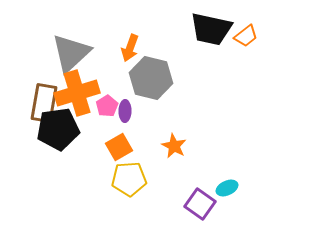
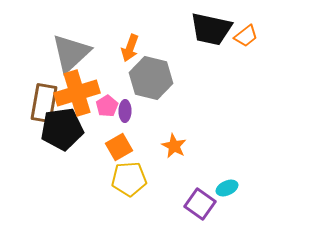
black pentagon: moved 4 px right
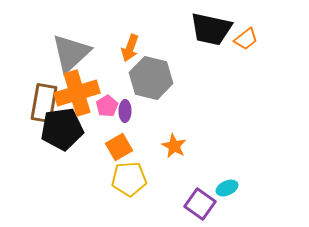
orange trapezoid: moved 3 px down
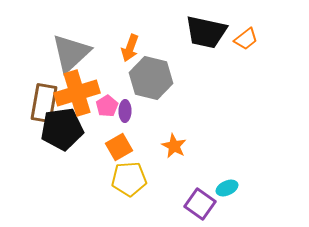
black trapezoid: moved 5 px left, 3 px down
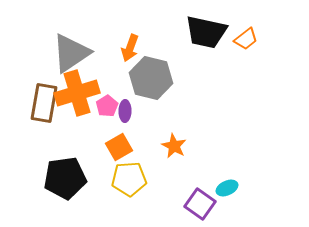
gray triangle: rotated 9 degrees clockwise
black pentagon: moved 3 px right, 49 px down
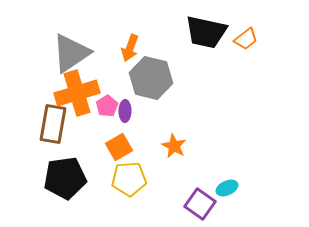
brown rectangle: moved 9 px right, 21 px down
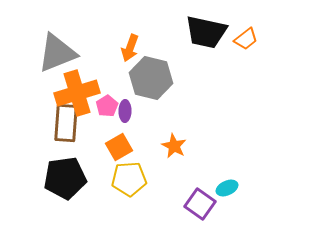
gray triangle: moved 14 px left; rotated 12 degrees clockwise
brown rectangle: moved 13 px right, 1 px up; rotated 6 degrees counterclockwise
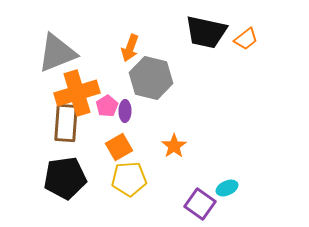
orange star: rotated 10 degrees clockwise
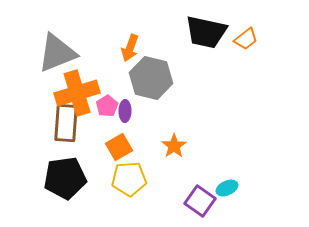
purple square: moved 3 px up
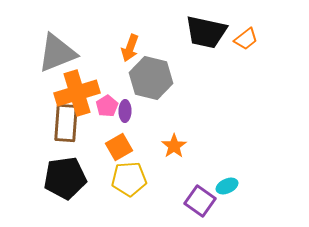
cyan ellipse: moved 2 px up
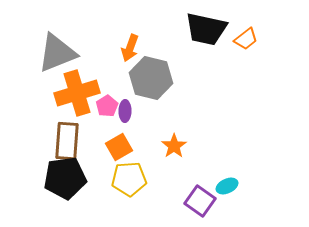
black trapezoid: moved 3 px up
brown rectangle: moved 1 px right, 18 px down
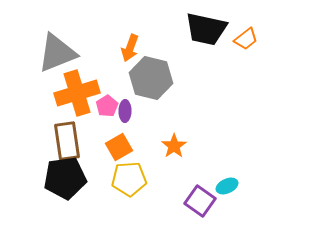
brown rectangle: rotated 12 degrees counterclockwise
